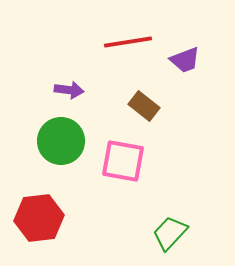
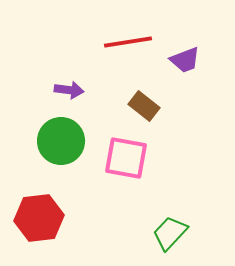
pink square: moved 3 px right, 3 px up
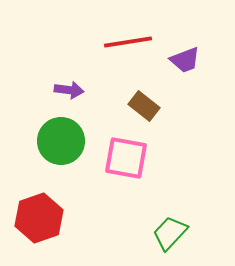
red hexagon: rotated 12 degrees counterclockwise
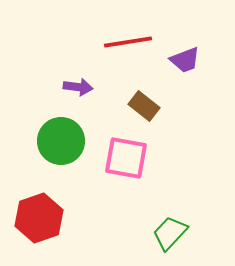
purple arrow: moved 9 px right, 3 px up
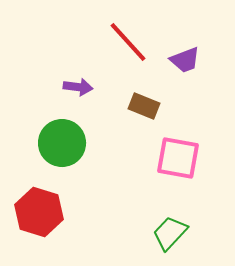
red line: rotated 57 degrees clockwise
brown rectangle: rotated 16 degrees counterclockwise
green circle: moved 1 px right, 2 px down
pink square: moved 52 px right
red hexagon: moved 6 px up; rotated 24 degrees counterclockwise
